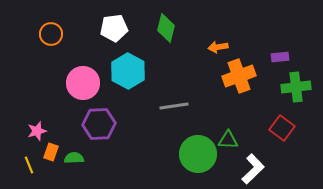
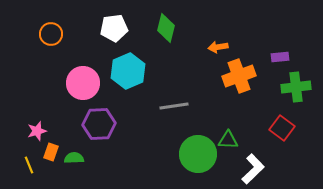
cyan hexagon: rotated 8 degrees clockwise
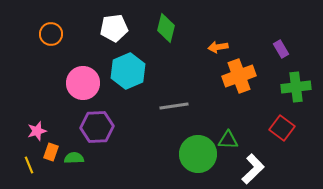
purple rectangle: moved 1 px right, 8 px up; rotated 66 degrees clockwise
purple hexagon: moved 2 px left, 3 px down
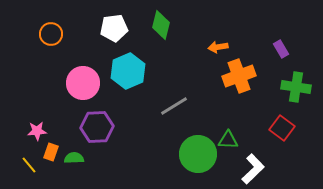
green diamond: moved 5 px left, 3 px up
green cross: rotated 16 degrees clockwise
gray line: rotated 24 degrees counterclockwise
pink star: rotated 12 degrees clockwise
yellow line: rotated 18 degrees counterclockwise
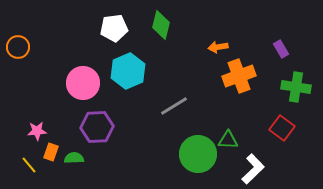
orange circle: moved 33 px left, 13 px down
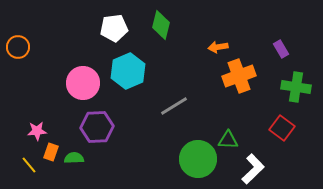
green circle: moved 5 px down
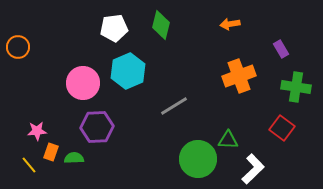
orange arrow: moved 12 px right, 23 px up
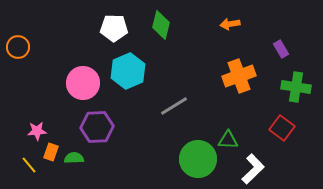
white pentagon: rotated 8 degrees clockwise
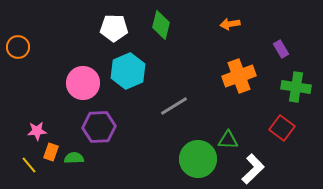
purple hexagon: moved 2 px right
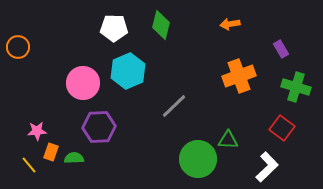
green cross: rotated 8 degrees clockwise
gray line: rotated 12 degrees counterclockwise
white L-shape: moved 14 px right, 2 px up
